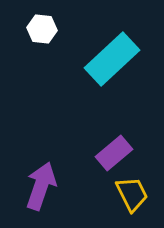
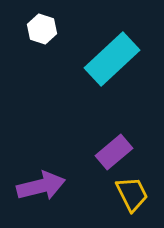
white hexagon: rotated 12 degrees clockwise
purple rectangle: moved 1 px up
purple arrow: rotated 57 degrees clockwise
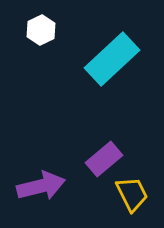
white hexagon: moved 1 px left, 1 px down; rotated 16 degrees clockwise
purple rectangle: moved 10 px left, 7 px down
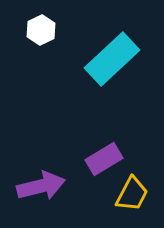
purple rectangle: rotated 9 degrees clockwise
yellow trapezoid: rotated 54 degrees clockwise
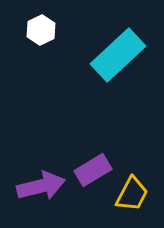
cyan rectangle: moved 6 px right, 4 px up
purple rectangle: moved 11 px left, 11 px down
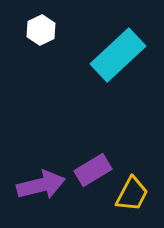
purple arrow: moved 1 px up
